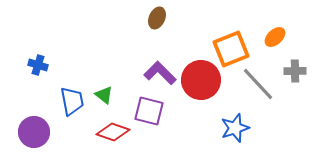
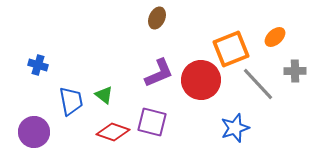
purple L-shape: moved 1 px left; rotated 112 degrees clockwise
blue trapezoid: moved 1 px left
purple square: moved 3 px right, 11 px down
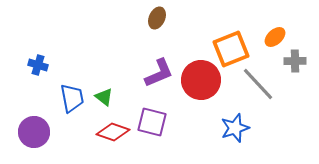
gray cross: moved 10 px up
green triangle: moved 2 px down
blue trapezoid: moved 1 px right, 3 px up
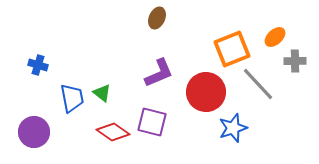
orange square: moved 1 px right
red circle: moved 5 px right, 12 px down
green triangle: moved 2 px left, 4 px up
blue star: moved 2 px left
red diamond: rotated 16 degrees clockwise
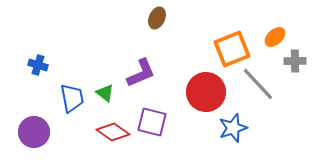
purple L-shape: moved 18 px left
green triangle: moved 3 px right
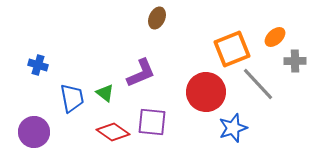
purple square: rotated 8 degrees counterclockwise
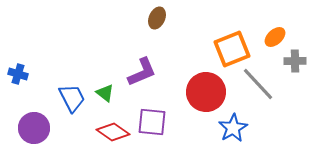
blue cross: moved 20 px left, 9 px down
purple L-shape: moved 1 px right, 1 px up
blue trapezoid: rotated 16 degrees counterclockwise
blue star: rotated 12 degrees counterclockwise
purple circle: moved 4 px up
